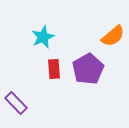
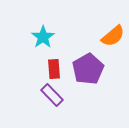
cyan star: rotated 10 degrees counterclockwise
purple rectangle: moved 36 px right, 8 px up
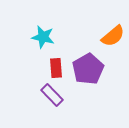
cyan star: rotated 25 degrees counterclockwise
red rectangle: moved 2 px right, 1 px up
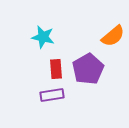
red rectangle: moved 1 px down
purple rectangle: rotated 55 degrees counterclockwise
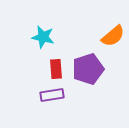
purple pentagon: rotated 12 degrees clockwise
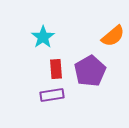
cyan star: rotated 25 degrees clockwise
purple pentagon: moved 2 px right, 2 px down; rotated 12 degrees counterclockwise
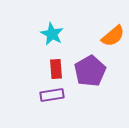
cyan star: moved 9 px right, 3 px up; rotated 10 degrees counterclockwise
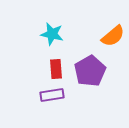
cyan star: rotated 15 degrees counterclockwise
